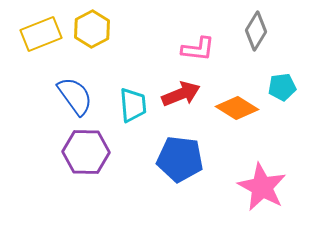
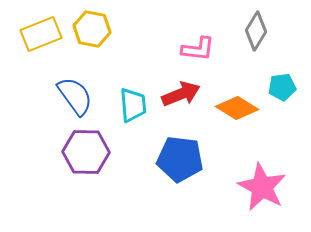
yellow hexagon: rotated 21 degrees counterclockwise
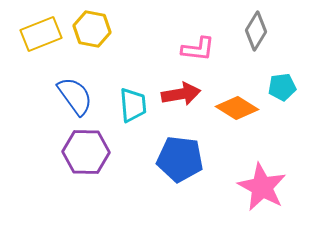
red arrow: rotated 12 degrees clockwise
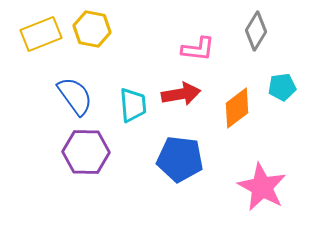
orange diamond: rotated 69 degrees counterclockwise
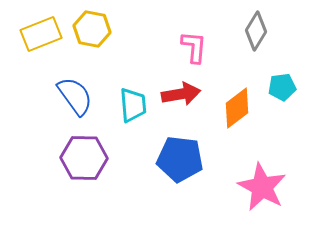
pink L-shape: moved 4 px left, 2 px up; rotated 92 degrees counterclockwise
purple hexagon: moved 2 px left, 6 px down
